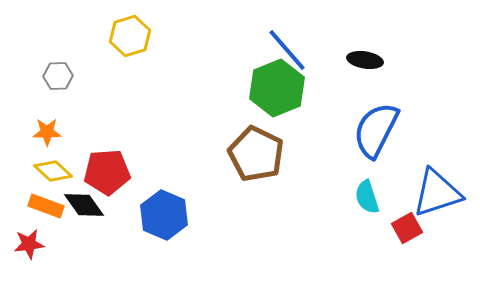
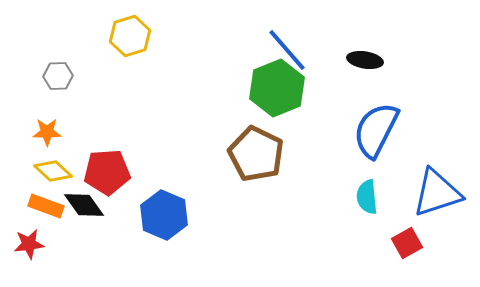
cyan semicircle: rotated 12 degrees clockwise
red square: moved 15 px down
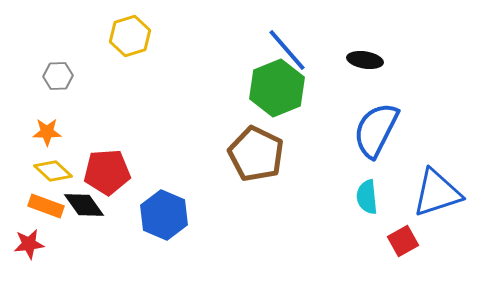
red square: moved 4 px left, 2 px up
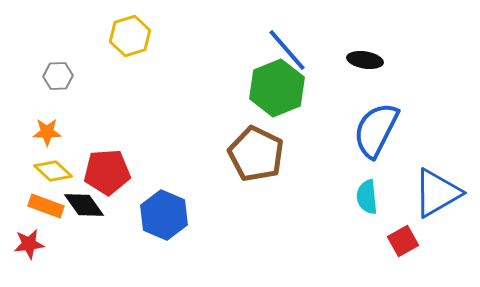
blue triangle: rotated 12 degrees counterclockwise
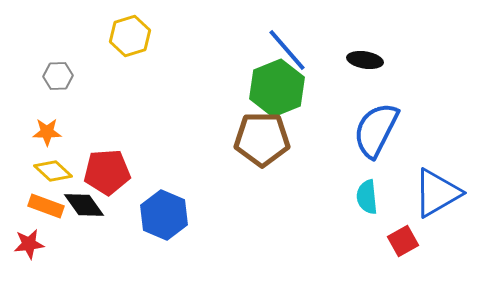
brown pentagon: moved 6 px right, 15 px up; rotated 26 degrees counterclockwise
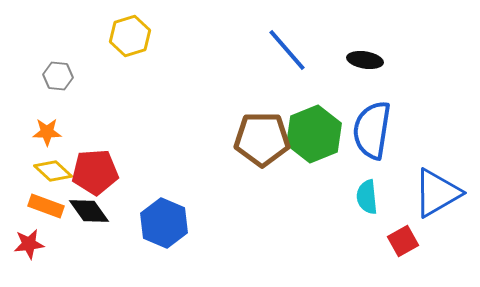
gray hexagon: rotated 8 degrees clockwise
green hexagon: moved 37 px right, 46 px down
blue semicircle: moved 4 px left; rotated 18 degrees counterclockwise
red pentagon: moved 12 px left
black diamond: moved 5 px right, 6 px down
blue hexagon: moved 8 px down
